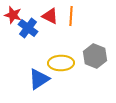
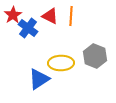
red star: rotated 24 degrees clockwise
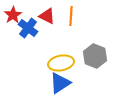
red triangle: moved 3 px left
yellow ellipse: rotated 10 degrees counterclockwise
blue triangle: moved 21 px right, 4 px down
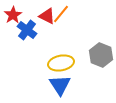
orange line: moved 10 px left, 2 px up; rotated 36 degrees clockwise
blue cross: moved 1 px left, 2 px down
gray hexagon: moved 6 px right, 1 px up
blue triangle: moved 2 px down; rotated 30 degrees counterclockwise
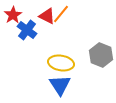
yellow ellipse: rotated 20 degrees clockwise
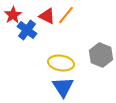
orange line: moved 5 px right, 1 px down
blue triangle: moved 3 px right, 2 px down
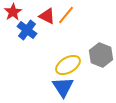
red star: moved 3 px up
yellow ellipse: moved 7 px right, 2 px down; rotated 40 degrees counterclockwise
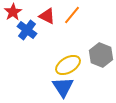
orange line: moved 6 px right
